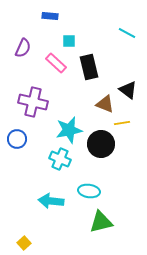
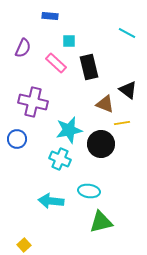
yellow square: moved 2 px down
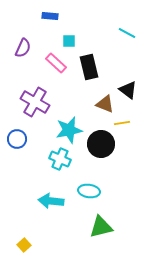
purple cross: moved 2 px right; rotated 16 degrees clockwise
green triangle: moved 5 px down
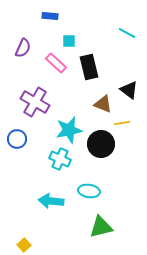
black triangle: moved 1 px right
brown triangle: moved 2 px left
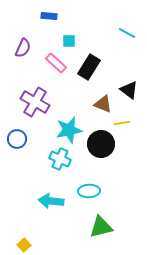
blue rectangle: moved 1 px left
black rectangle: rotated 45 degrees clockwise
cyan ellipse: rotated 10 degrees counterclockwise
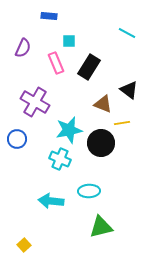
pink rectangle: rotated 25 degrees clockwise
black circle: moved 1 px up
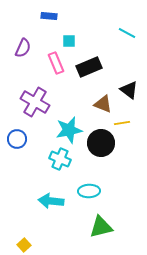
black rectangle: rotated 35 degrees clockwise
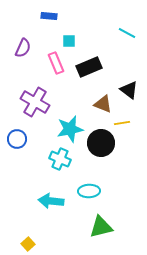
cyan star: moved 1 px right, 1 px up
yellow square: moved 4 px right, 1 px up
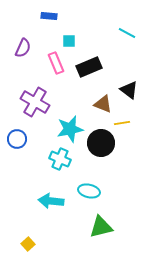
cyan ellipse: rotated 15 degrees clockwise
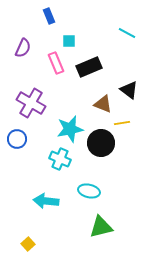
blue rectangle: rotated 63 degrees clockwise
purple cross: moved 4 px left, 1 px down
cyan arrow: moved 5 px left
